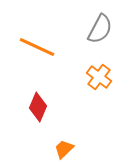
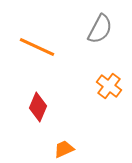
orange cross: moved 10 px right, 9 px down
orange trapezoid: rotated 20 degrees clockwise
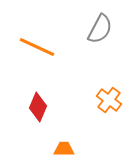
orange cross: moved 14 px down
orange trapezoid: rotated 25 degrees clockwise
